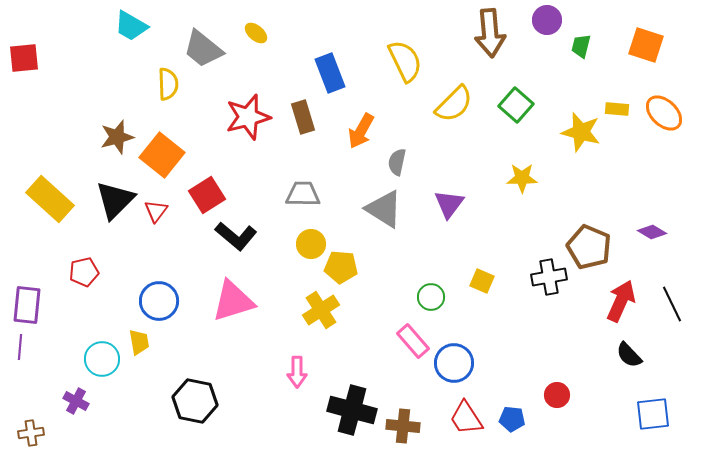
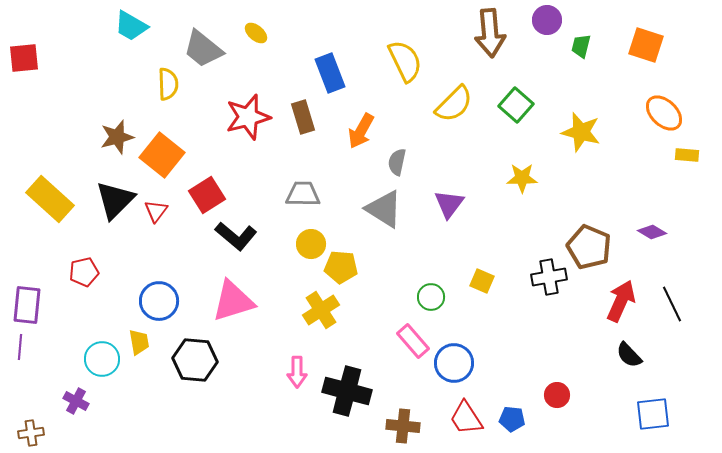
yellow rectangle at (617, 109): moved 70 px right, 46 px down
black hexagon at (195, 401): moved 41 px up; rotated 6 degrees counterclockwise
black cross at (352, 410): moved 5 px left, 19 px up
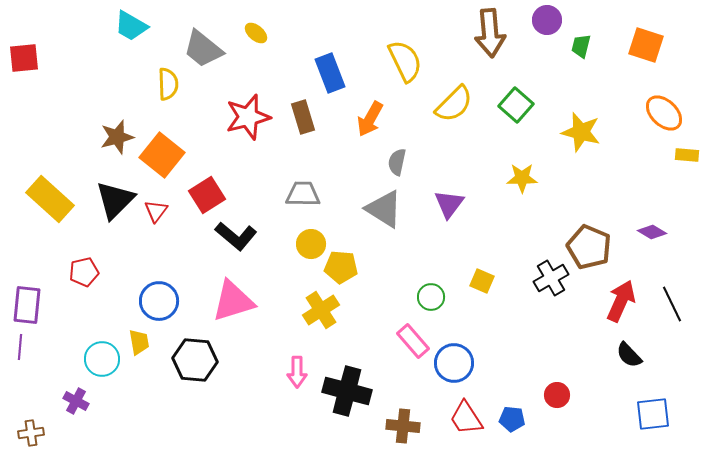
orange arrow at (361, 131): moved 9 px right, 12 px up
black cross at (549, 277): moved 2 px right, 1 px down; rotated 20 degrees counterclockwise
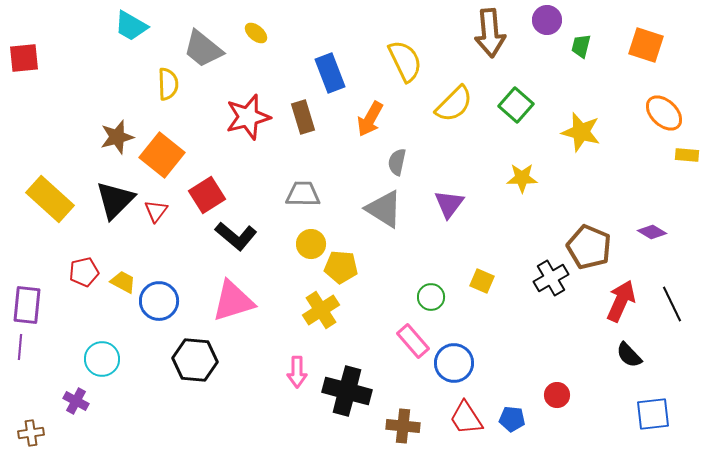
yellow trapezoid at (139, 342): moved 16 px left, 60 px up; rotated 52 degrees counterclockwise
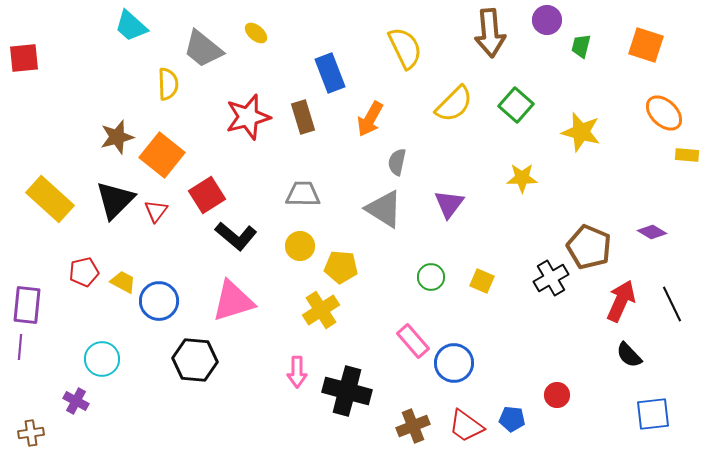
cyan trapezoid at (131, 26): rotated 12 degrees clockwise
yellow semicircle at (405, 61): moved 13 px up
yellow circle at (311, 244): moved 11 px left, 2 px down
green circle at (431, 297): moved 20 px up
red trapezoid at (466, 418): moved 8 px down; rotated 21 degrees counterclockwise
brown cross at (403, 426): moved 10 px right; rotated 28 degrees counterclockwise
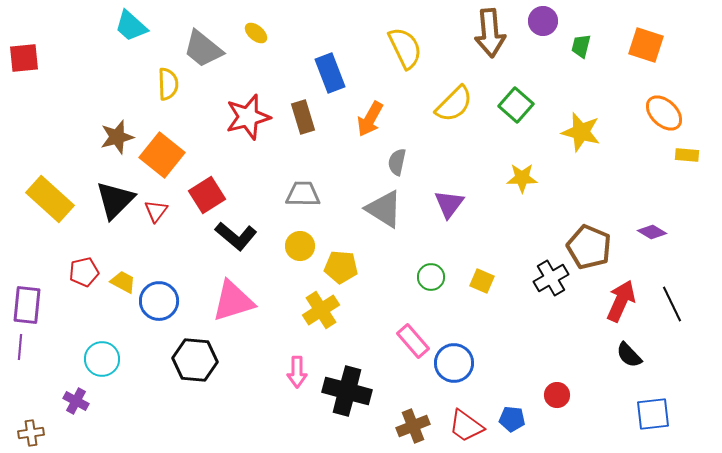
purple circle at (547, 20): moved 4 px left, 1 px down
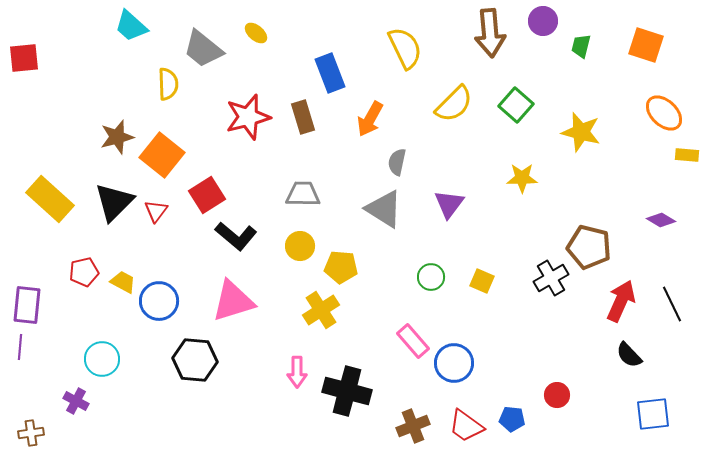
black triangle at (115, 200): moved 1 px left, 2 px down
purple diamond at (652, 232): moved 9 px right, 12 px up
brown pentagon at (589, 247): rotated 9 degrees counterclockwise
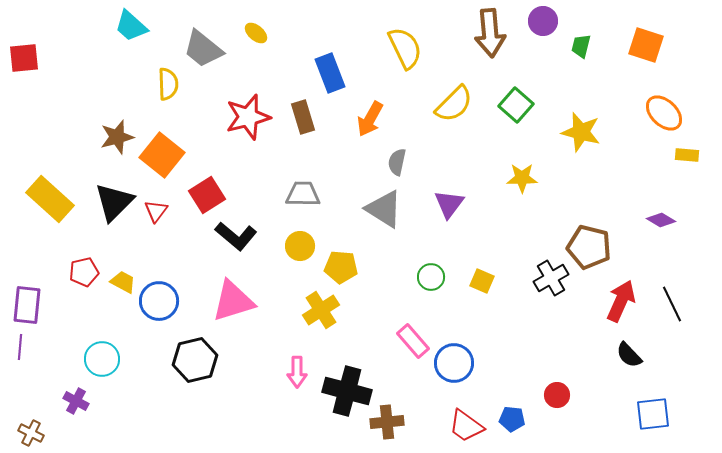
black hexagon at (195, 360): rotated 18 degrees counterclockwise
brown cross at (413, 426): moved 26 px left, 4 px up; rotated 16 degrees clockwise
brown cross at (31, 433): rotated 35 degrees clockwise
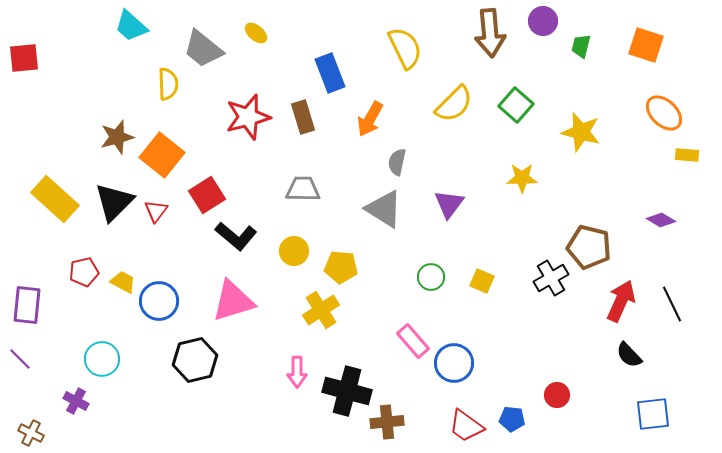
gray trapezoid at (303, 194): moved 5 px up
yellow rectangle at (50, 199): moved 5 px right
yellow circle at (300, 246): moved 6 px left, 5 px down
purple line at (20, 347): moved 12 px down; rotated 50 degrees counterclockwise
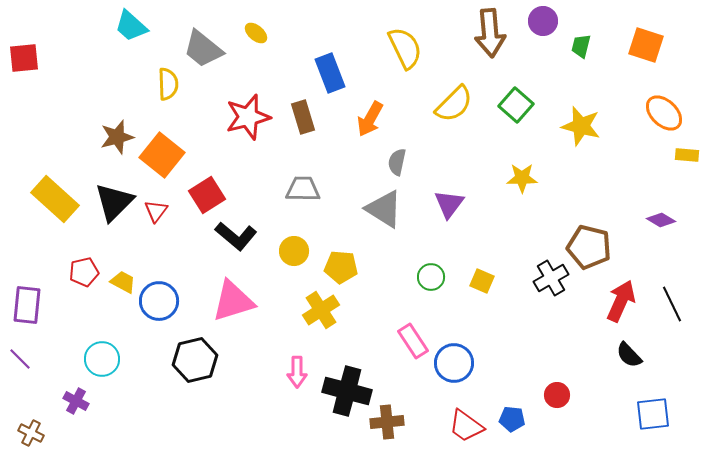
yellow star at (581, 132): moved 6 px up
pink rectangle at (413, 341): rotated 8 degrees clockwise
